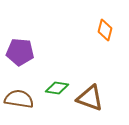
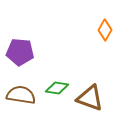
orange diamond: rotated 15 degrees clockwise
brown semicircle: moved 2 px right, 4 px up
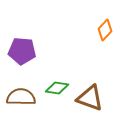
orange diamond: rotated 15 degrees clockwise
purple pentagon: moved 2 px right, 1 px up
brown semicircle: moved 2 px down; rotated 8 degrees counterclockwise
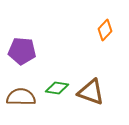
brown triangle: moved 1 px right, 6 px up
